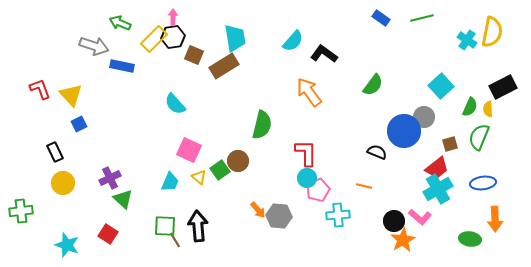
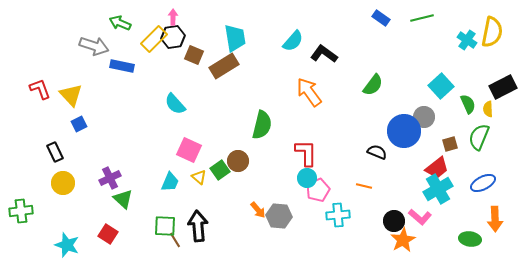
green semicircle at (470, 107): moved 2 px left, 3 px up; rotated 48 degrees counterclockwise
blue ellipse at (483, 183): rotated 20 degrees counterclockwise
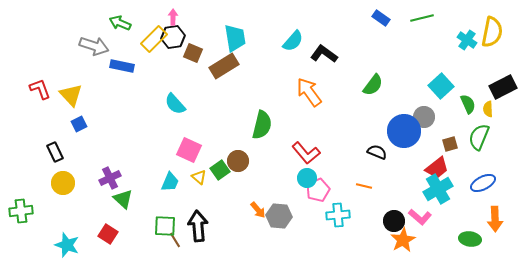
brown square at (194, 55): moved 1 px left, 2 px up
red L-shape at (306, 153): rotated 140 degrees clockwise
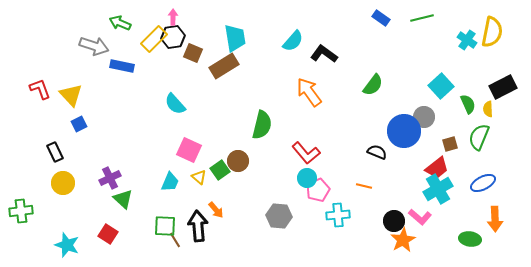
orange arrow at (258, 210): moved 42 px left
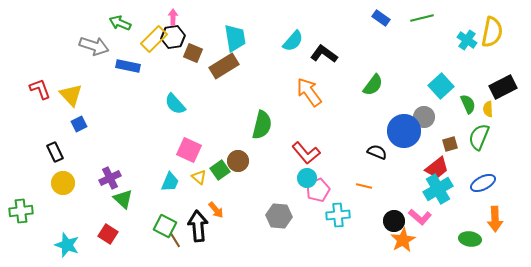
blue rectangle at (122, 66): moved 6 px right
green square at (165, 226): rotated 25 degrees clockwise
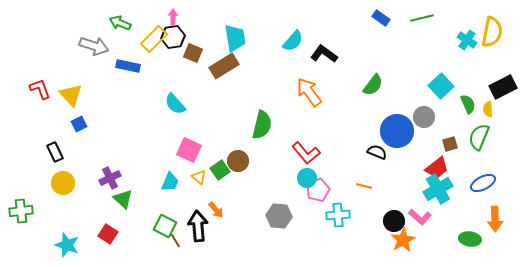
blue circle at (404, 131): moved 7 px left
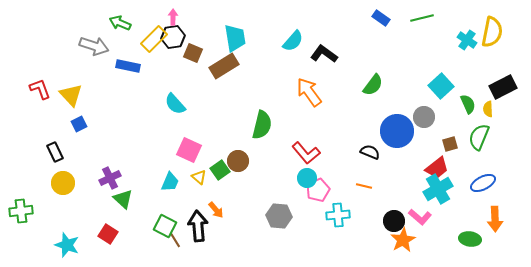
black semicircle at (377, 152): moved 7 px left
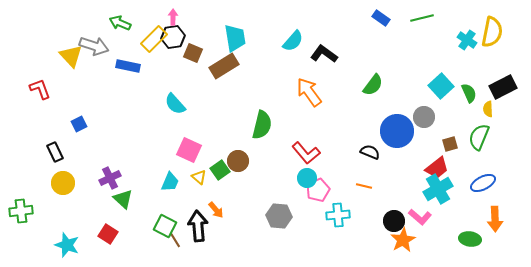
yellow triangle at (71, 95): moved 39 px up
green semicircle at (468, 104): moved 1 px right, 11 px up
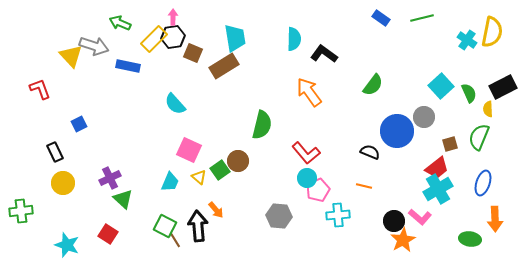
cyan semicircle at (293, 41): moved 1 px right, 2 px up; rotated 40 degrees counterclockwise
blue ellipse at (483, 183): rotated 45 degrees counterclockwise
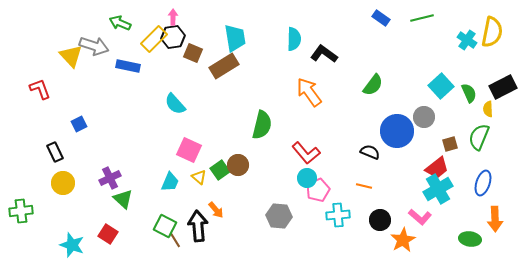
brown circle at (238, 161): moved 4 px down
black circle at (394, 221): moved 14 px left, 1 px up
cyan star at (67, 245): moved 5 px right
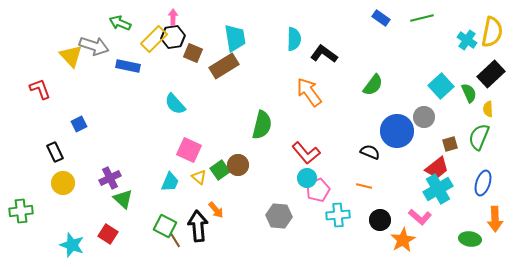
black rectangle at (503, 87): moved 12 px left, 13 px up; rotated 16 degrees counterclockwise
